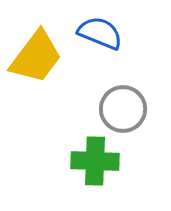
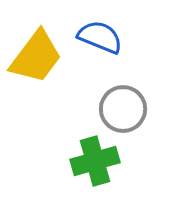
blue semicircle: moved 4 px down
green cross: rotated 18 degrees counterclockwise
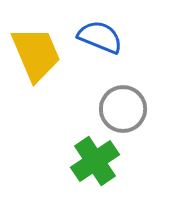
yellow trapezoid: moved 3 px up; rotated 60 degrees counterclockwise
green cross: rotated 18 degrees counterclockwise
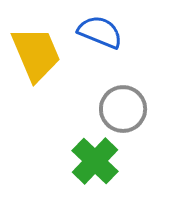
blue semicircle: moved 5 px up
green cross: rotated 12 degrees counterclockwise
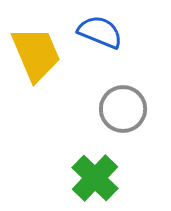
green cross: moved 17 px down
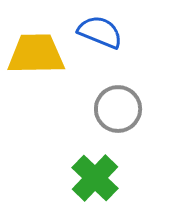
yellow trapezoid: rotated 68 degrees counterclockwise
gray circle: moved 5 px left
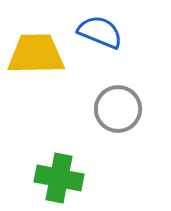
green cross: moved 36 px left; rotated 33 degrees counterclockwise
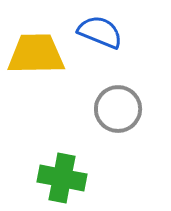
green cross: moved 3 px right
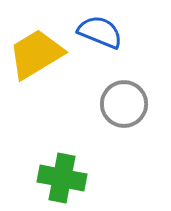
yellow trapezoid: rotated 30 degrees counterclockwise
gray circle: moved 6 px right, 5 px up
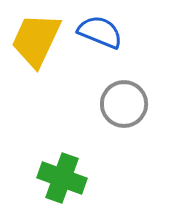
yellow trapezoid: moved 14 px up; rotated 34 degrees counterclockwise
green cross: rotated 9 degrees clockwise
